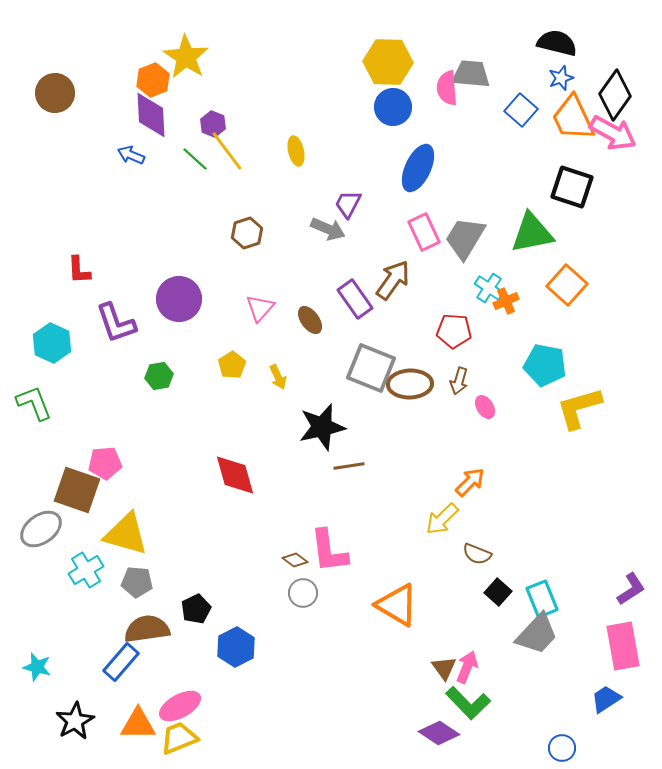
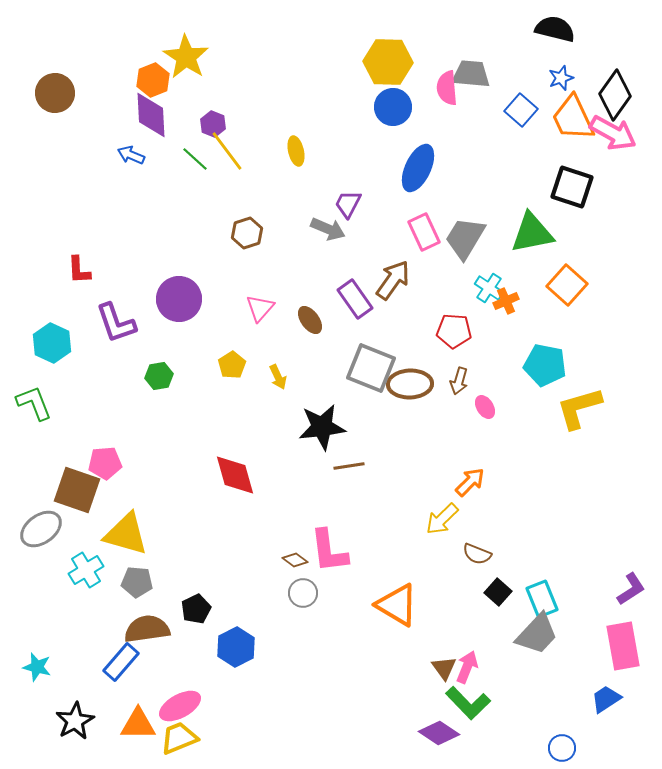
black semicircle at (557, 43): moved 2 px left, 14 px up
black star at (322, 427): rotated 6 degrees clockwise
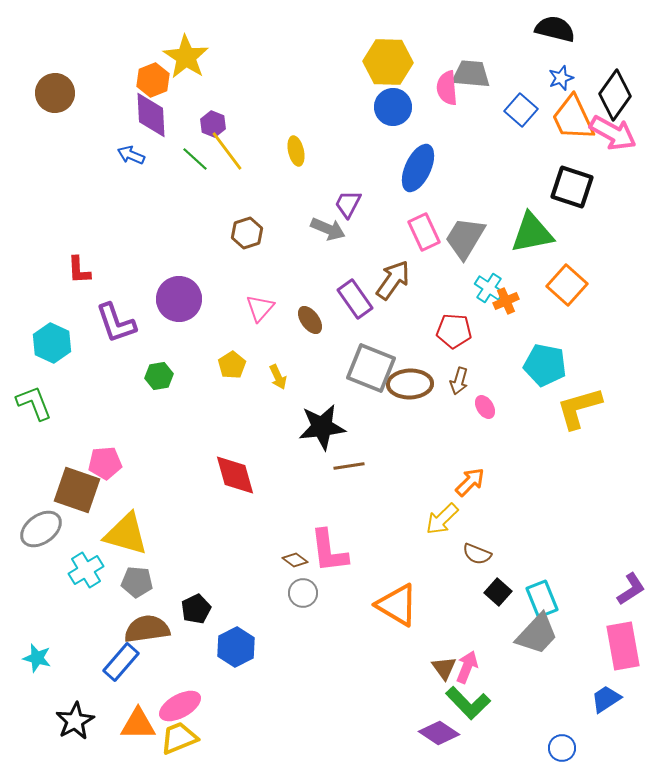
cyan star at (37, 667): moved 9 px up
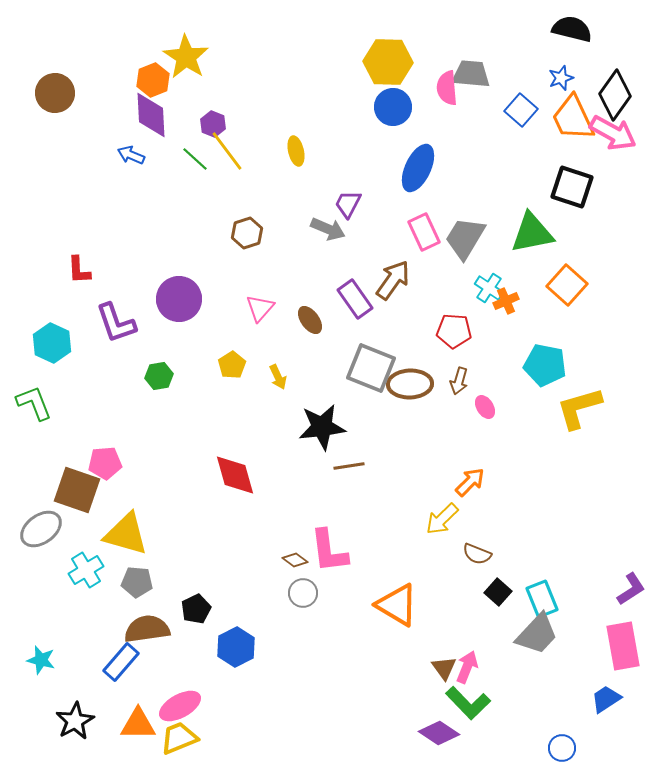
black semicircle at (555, 29): moved 17 px right
cyan star at (37, 658): moved 4 px right, 2 px down
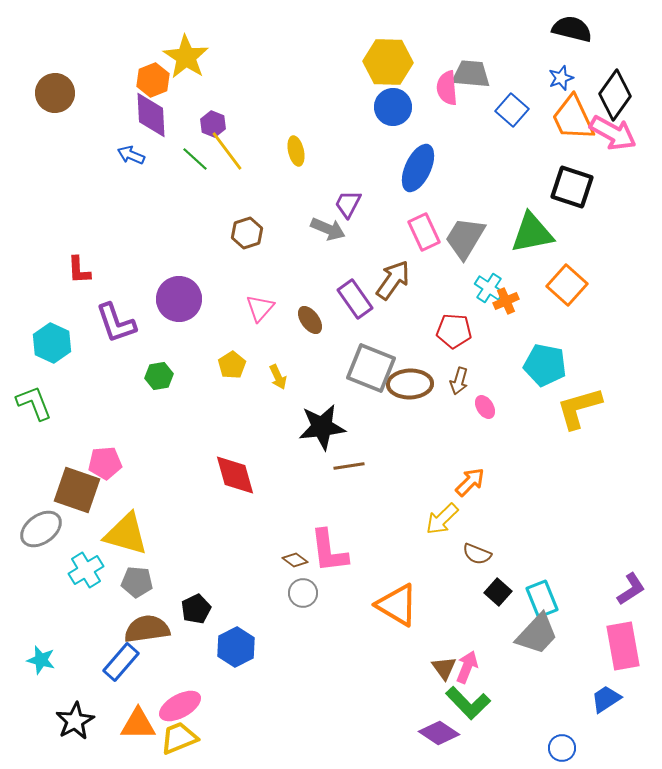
blue square at (521, 110): moved 9 px left
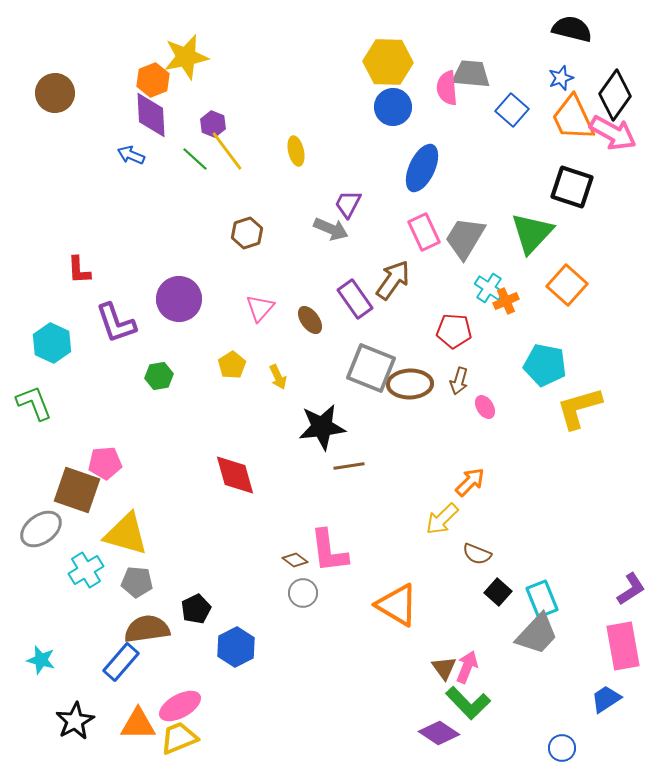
yellow star at (186, 57): rotated 27 degrees clockwise
blue ellipse at (418, 168): moved 4 px right
gray arrow at (328, 229): moved 3 px right
green triangle at (532, 233): rotated 36 degrees counterclockwise
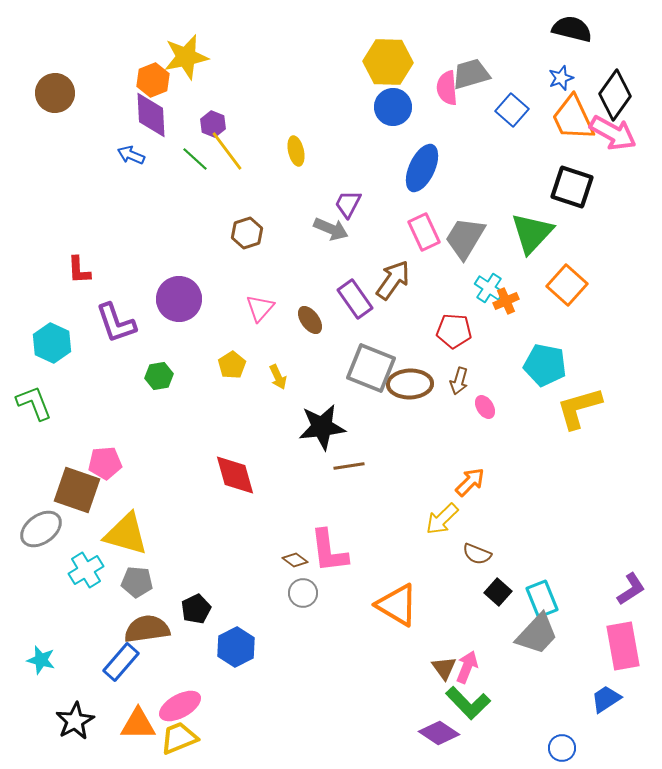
gray trapezoid at (471, 74): rotated 21 degrees counterclockwise
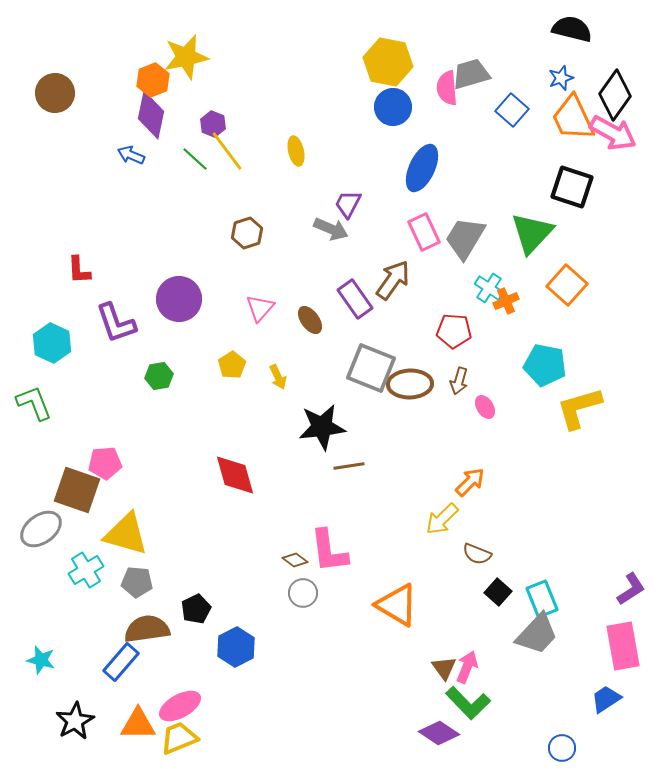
yellow hexagon at (388, 62): rotated 9 degrees clockwise
purple diamond at (151, 115): rotated 15 degrees clockwise
